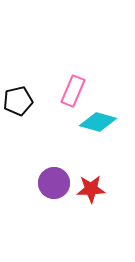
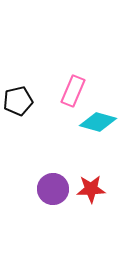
purple circle: moved 1 px left, 6 px down
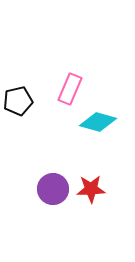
pink rectangle: moved 3 px left, 2 px up
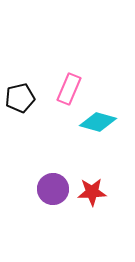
pink rectangle: moved 1 px left
black pentagon: moved 2 px right, 3 px up
red star: moved 1 px right, 3 px down
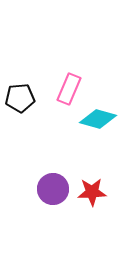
black pentagon: rotated 8 degrees clockwise
cyan diamond: moved 3 px up
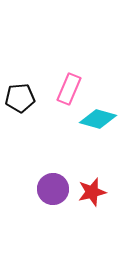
red star: rotated 12 degrees counterclockwise
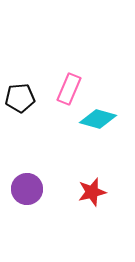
purple circle: moved 26 px left
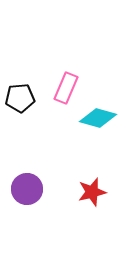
pink rectangle: moved 3 px left, 1 px up
cyan diamond: moved 1 px up
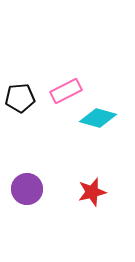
pink rectangle: moved 3 px down; rotated 40 degrees clockwise
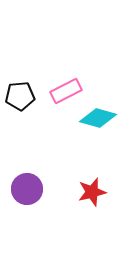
black pentagon: moved 2 px up
